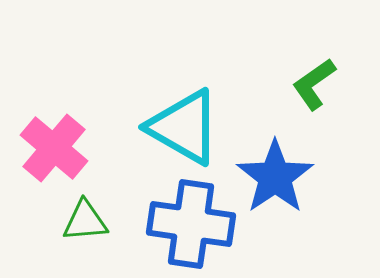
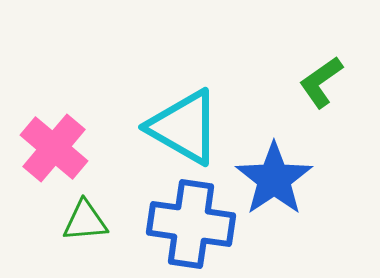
green L-shape: moved 7 px right, 2 px up
blue star: moved 1 px left, 2 px down
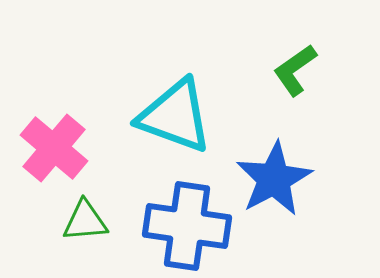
green L-shape: moved 26 px left, 12 px up
cyan triangle: moved 9 px left, 11 px up; rotated 10 degrees counterclockwise
blue star: rotated 6 degrees clockwise
blue cross: moved 4 px left, 2 px down
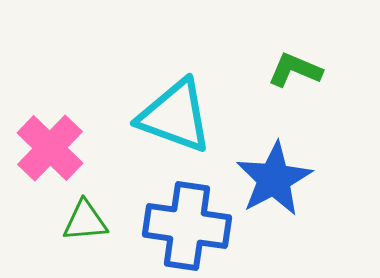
green L-shape: rotated 58 degrees clockwise
pink cross: moved 4 px left; rotated 4 degrees clockwise
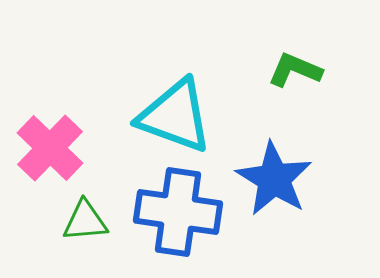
blue star: rotated 12 degrees counterclockwise
blue cross: moved 9 px left, 14 px up
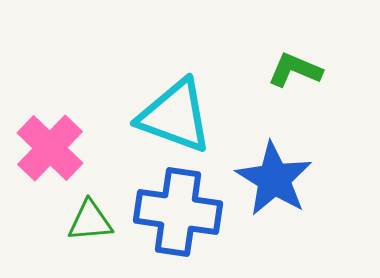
green triangle: moved 5 px right
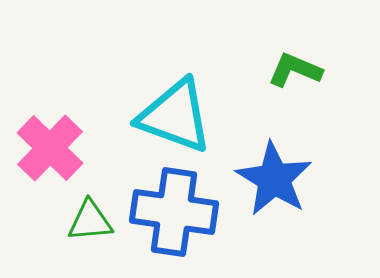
blue cross: moved 4 px left
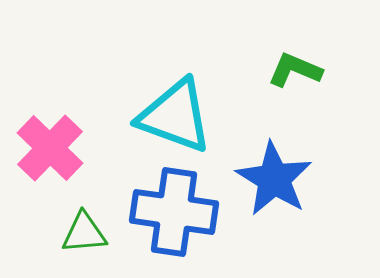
green triangle: moved 6 px left, 12 px down
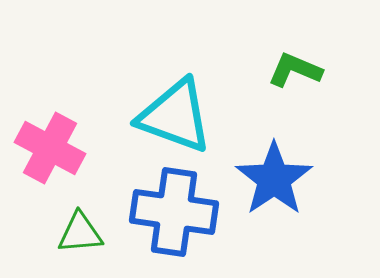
pink cross: rotated 16 degrees counterclockwise
blue star: rotated 6 degrees clockwise
green triangle: moved 4 px left
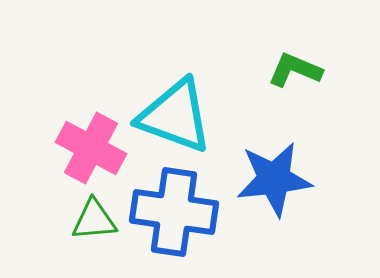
pink cross: moved 41 px right
blue star: rotated 28 degrees clockwise
green triangle: moved 14 px right, 13 px up
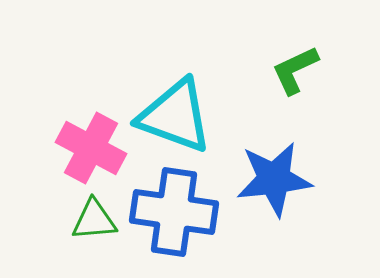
green L-shape: rotated 48 degrees counterclockwise
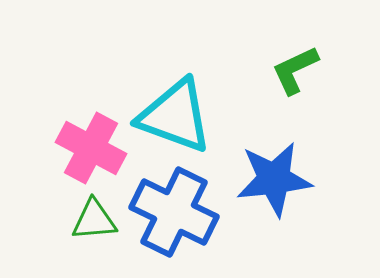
blue cross: rotated 18 degrees clockwise
